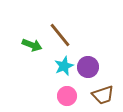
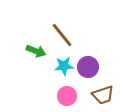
brown line: moved 2 px right
green arrow: moved 4 px right, 6 px down
cyan star: rotated 18 degrees clockwise
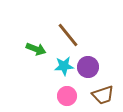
brown line: moved 6 px right
green arrow: moved 2 px up
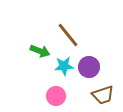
green arrow: moved 4 px right, 2 px down
purple circle: moved 1 px right
pink circle: moved 11 px left
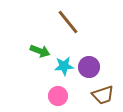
brown line: moved 13 px up
pink circle: moved 2 px right
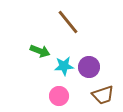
pink circle: moved 1 px right
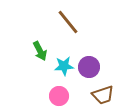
green arrow: rotated 42 degrees clockwise
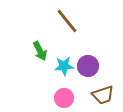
brown line: moved 1 px left, 1 px up
purple circle: moved 1 px left, 1 px up
pink circle: moved 5 px right, 2 px down
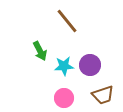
purple circle: moved 2 px right, 1 px up
